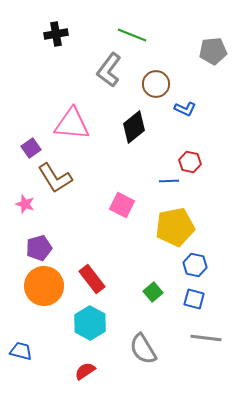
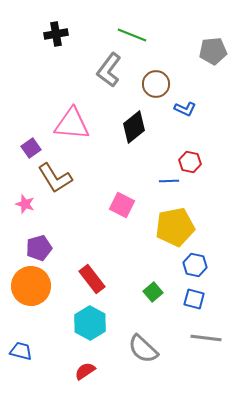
orange circle: moved 13 px left
gray semicircle: rotated 16 degrees counterclockwise
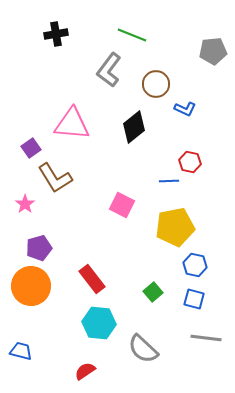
pink star: rotated 18 degrees clockwise
cyan hexagon: moved 9 px right; rotated 24 degrees counterclockwise
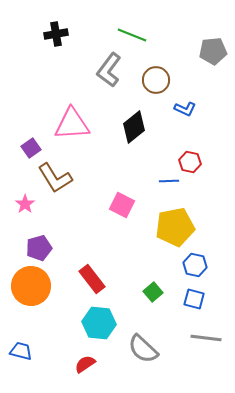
brown circle: moved 4 px up
pink triangle: rotated 9 degrees counterclockwise
red semicircle: moved 7 px up
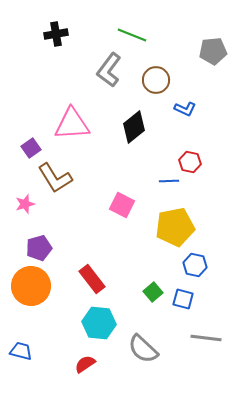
pink star: rotated 18 degrees clockwise
blue square: moved 11 px left
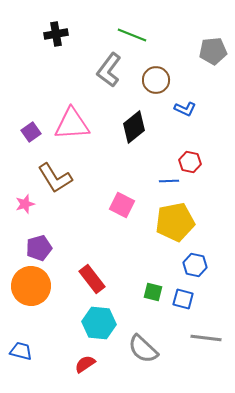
purple square: moved 16 px up
yellow pentagon: moved 5 px up
green square: rotated 36 degrees counterclockwise
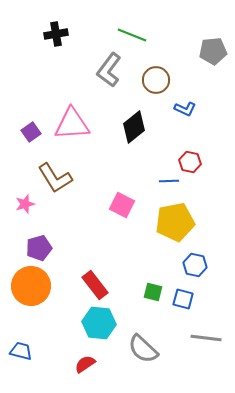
red rectangle: moved 3 px right, 6 px down
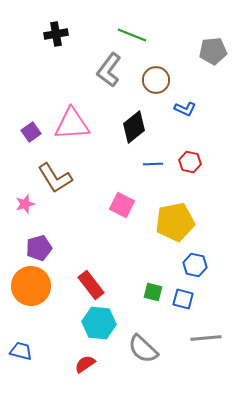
blue line: moved 16 px left, 17 px up
red rectangle: moved 4 px left
gray line: rotated 12 degrees counterclockwise
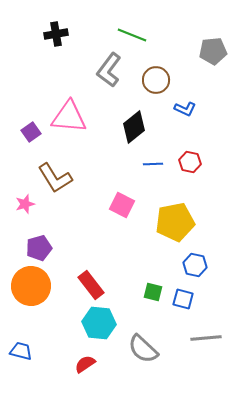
pink triangle: moved 3 px left, 7 px up; rotated 9 degrees clockwise
